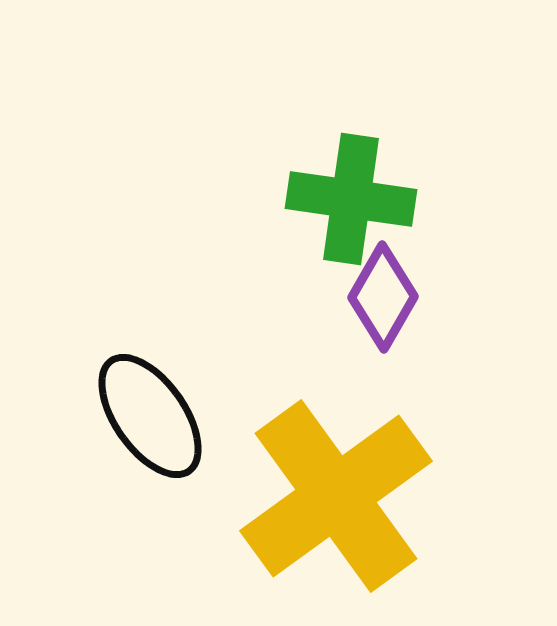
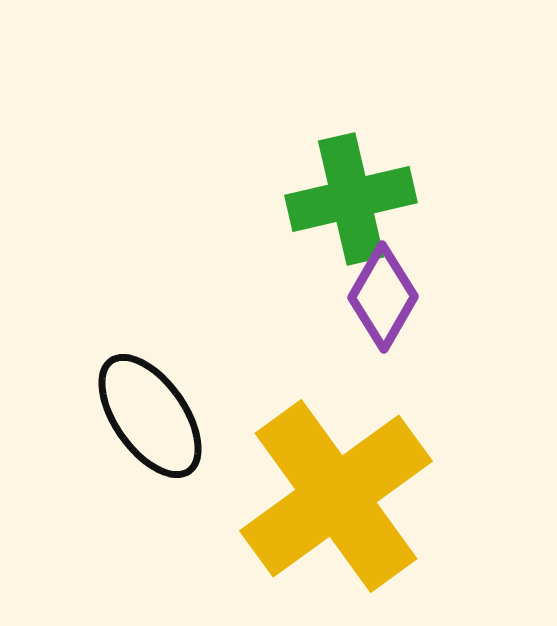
green cross: rotated 21 degrees counterclockwise
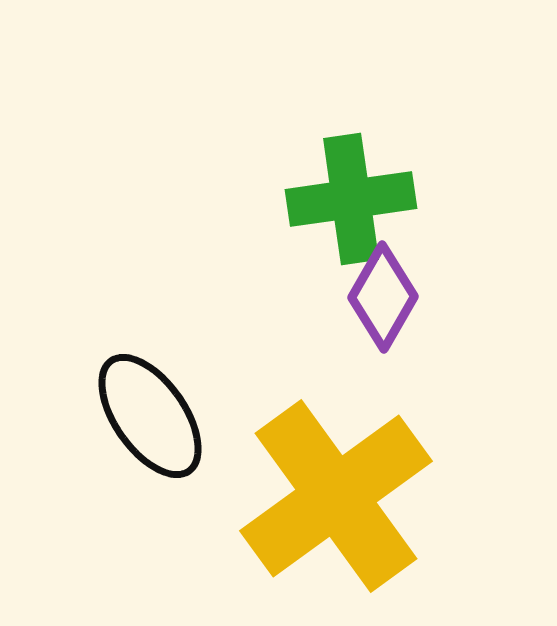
green cross: rotated 5 degrees clockwise
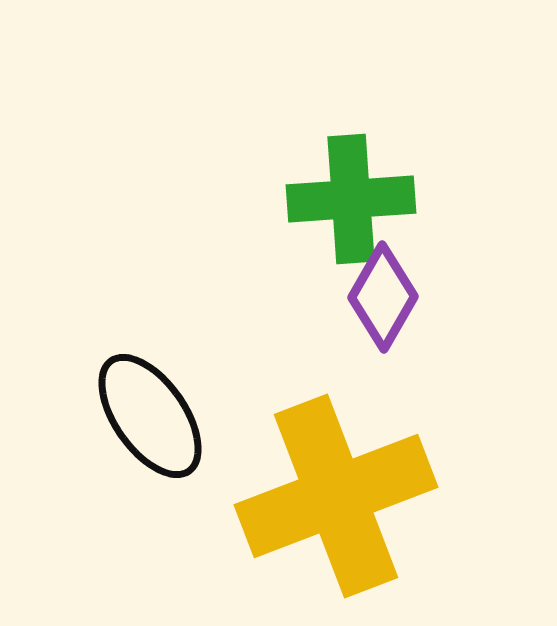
green cross: rotated 4 degrees clockwise
yellow cross: rotated 15 degrees clockwise
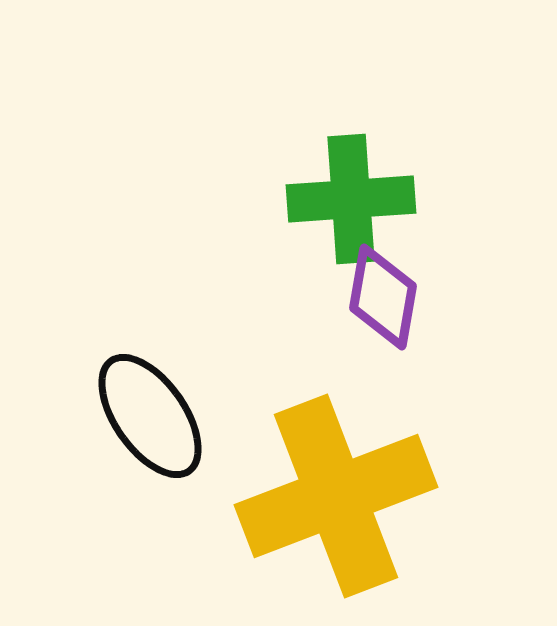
purple diamond: rotated 20 degrees counterclockwise
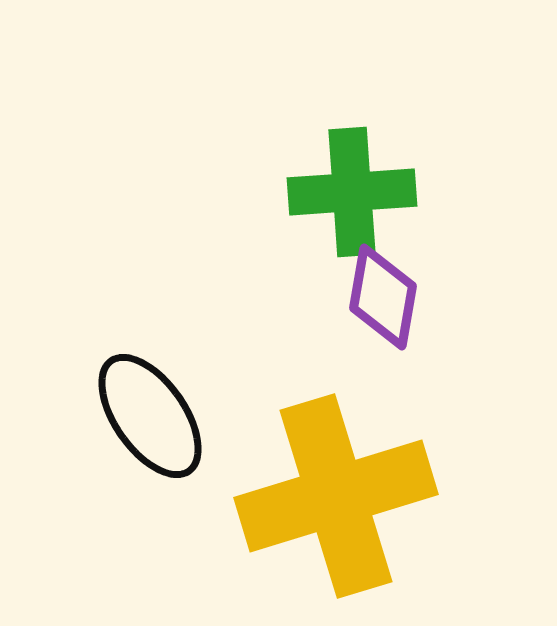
green cross: moved 1 px right, 7 px up
yellow cross: rotated 4 degrees clockwise
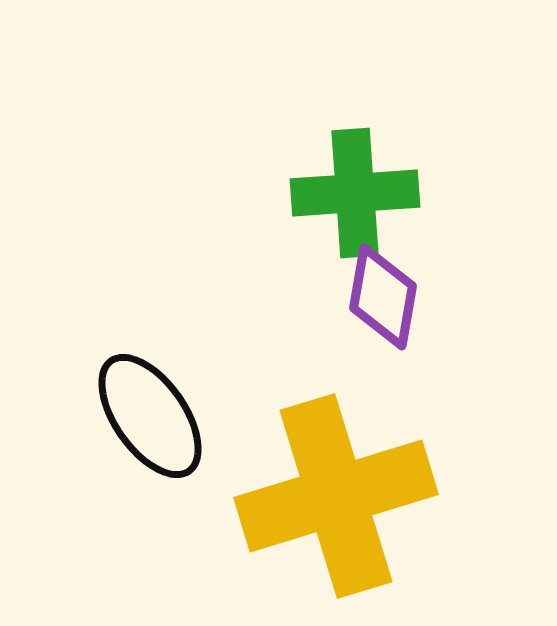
green cross: moved 3 px right, 1 px down
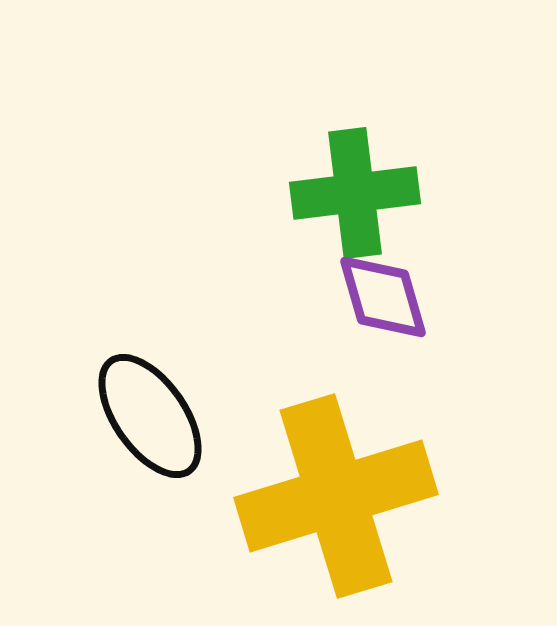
green cross: rotated 3 degrees counterclockwise
purple diamond: rotated 26 degrees counterclockwise
